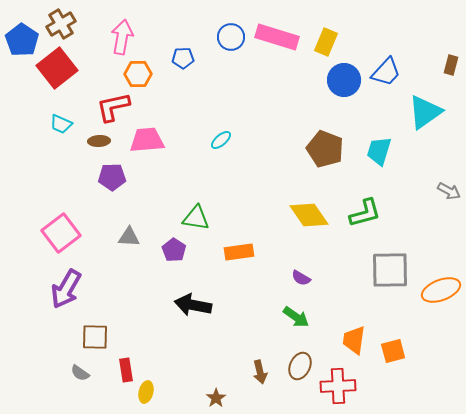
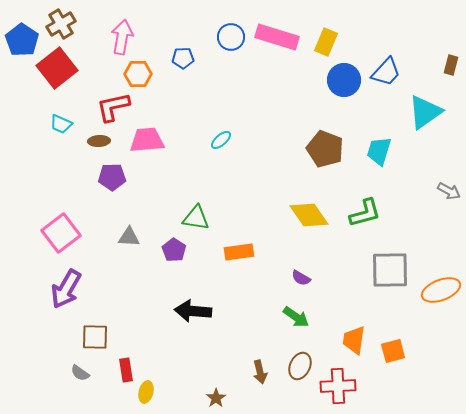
black arrow at (193, 305): moved 6 px down; rotated 6 degrees counterclockwise
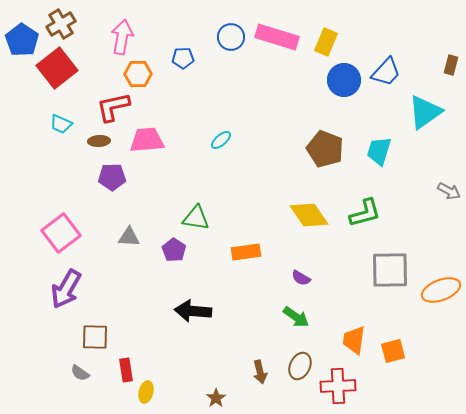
orange rectangle at (239, 252): moved 7 px right
